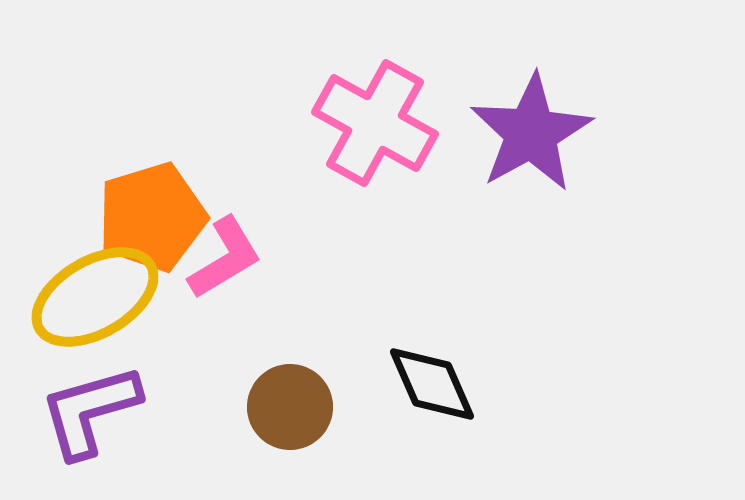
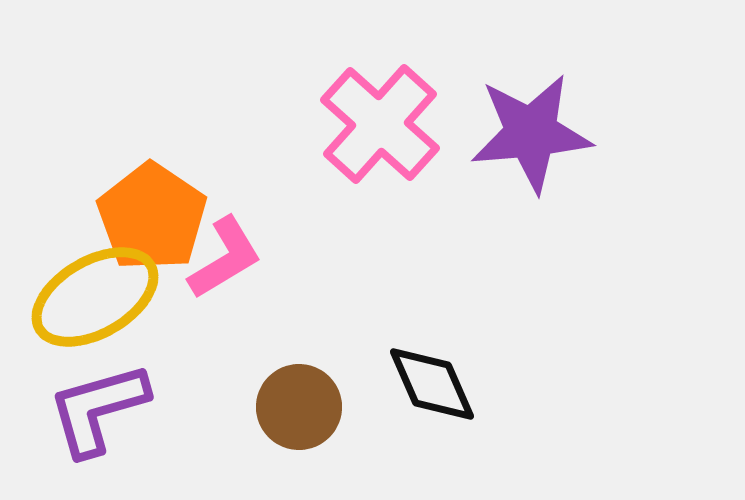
pink cross: moved 5 px right, 1 px down; rotated 13 degrees clockwise
purple star: rotated 24 degrees clockwise
orange pentagon: rotated 21 degrees counterclockwise
brown circle: moved 9 px right
purple L-shape: moved 8 px right, 2 px up
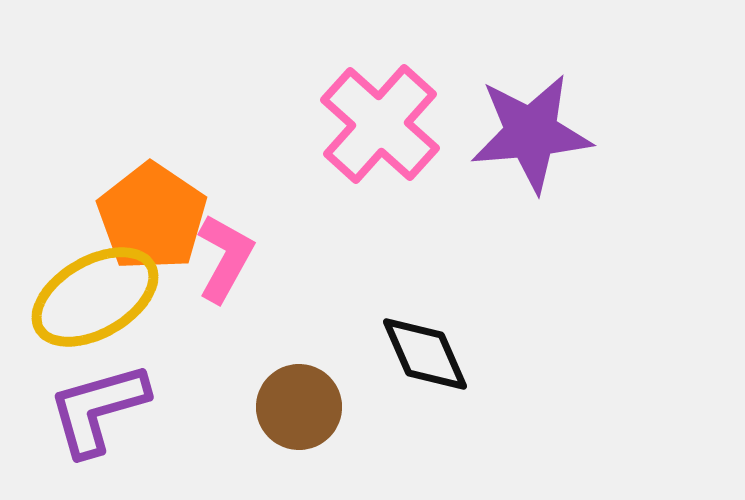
pink L-shape: rotated 30 degrees counterclockwise
black diamond: moved 7 px left, 30 px up
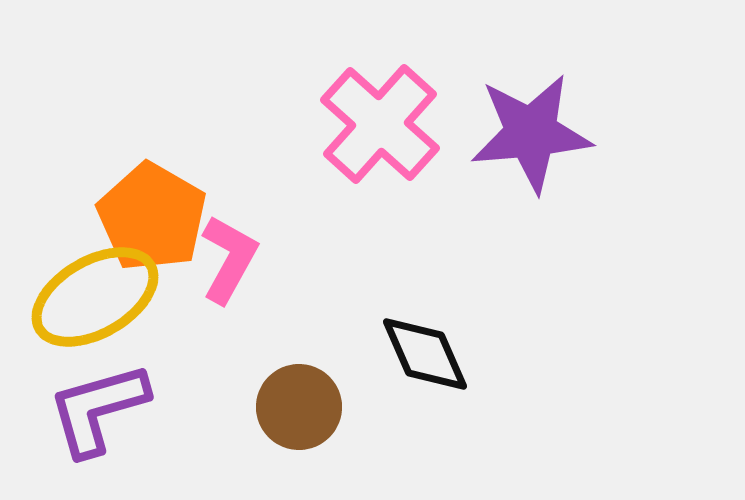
orange pentagon: rotated 4 degrees counterclockwise
pink L-shape: moved 4 px right, 1 px down
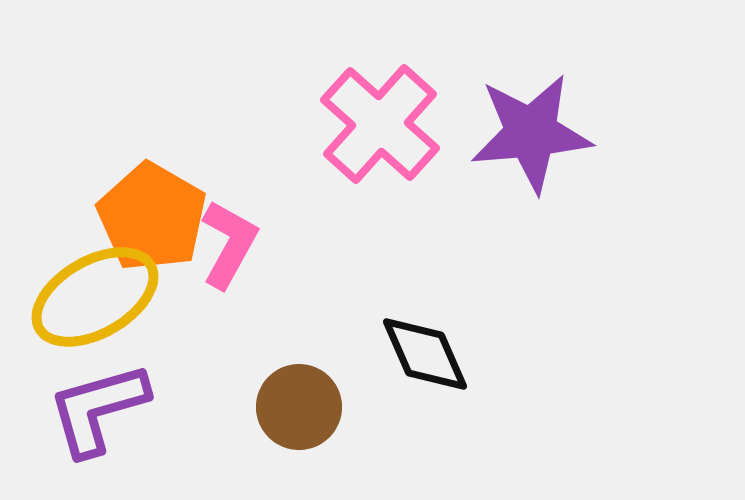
pink L-shape: moved 15 px up
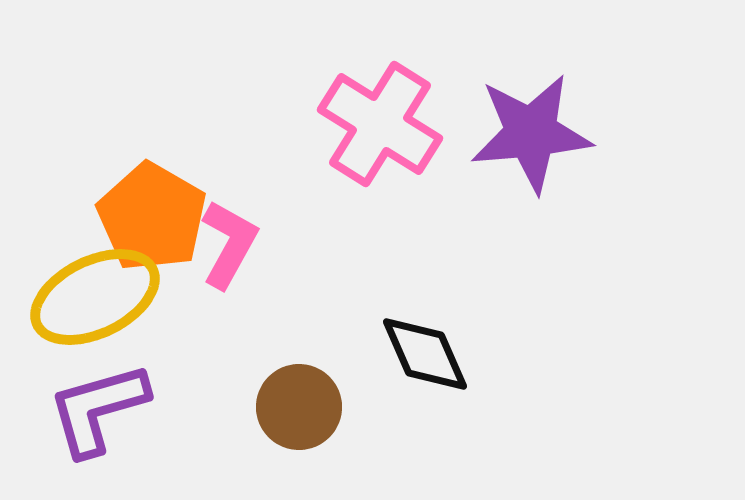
pink cross: rotated 10 degrees counterclockwise
yellow ellipse: rotated 4 degrees clockwise
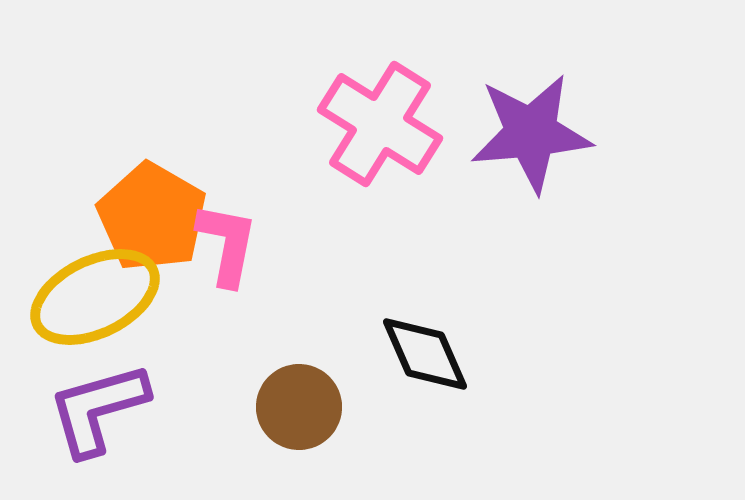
pink L-shape: moved 2 px left; rotated 18 degrees counterclockwise
